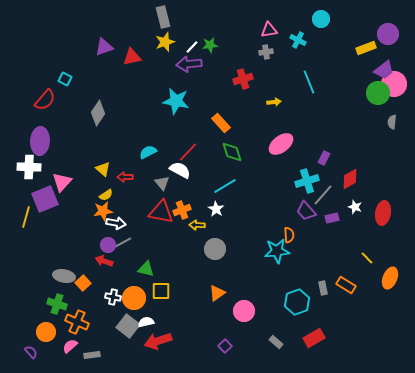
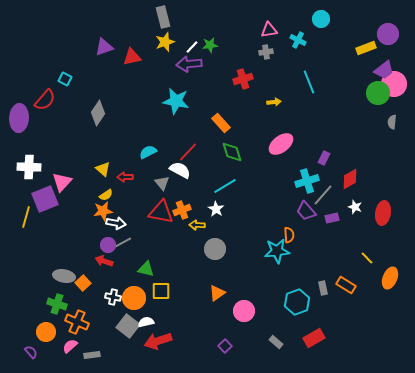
purple ellipse at (40, 141): moved 21 px left, 23 px up
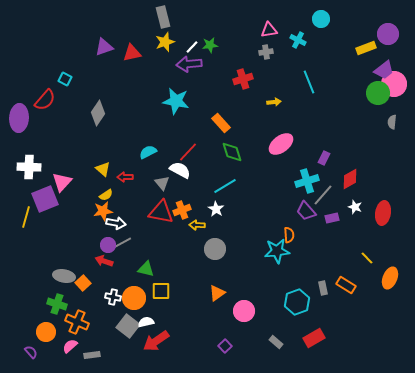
red triangle at (132, 57): moved 4 px up
red arrow at (158, 341): moved 2 px left; rotated 16 degrees counterclockwise
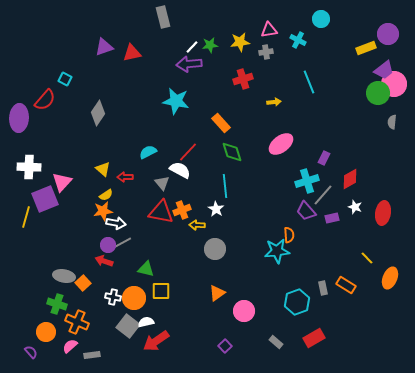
yellow star at (165, 42): moved 75 px right; rotated 12 degrees clockwise
cyan line at (225, 186): rotated 65 degrees counterclockwise
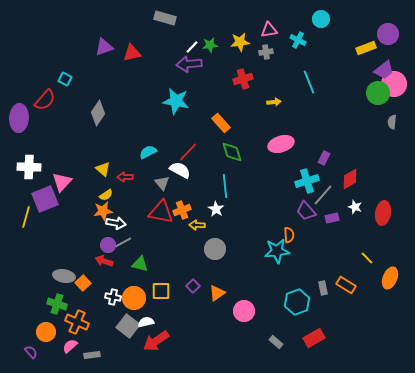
gray rectangle at (163, 17): moved 2 px right, 1 px down; rotated 60 degrees counterclockwise
pink ellipse at (281, 144): rotated 20 degrees clockwise
green triangle at (146, 269): moved 6 px left, 5 px up
purple square at (225, 346): moved 32 px left, 60 px up
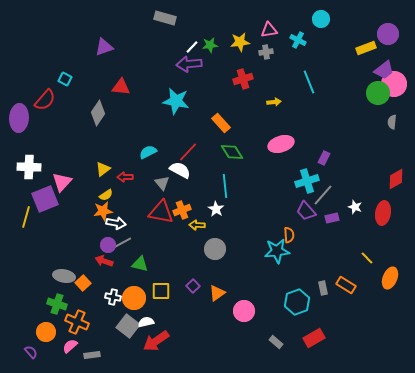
red triangle at (132, 53): moved 11 px left, 34 px down; rotated 18 degrees clockwise
green diamond at (232, 152): rotated 15 degrees counterclockwise
yellow triangle at (103, 169): rotated 42 degrees clockwise
red diamond at (350, 179): moved 46 px right
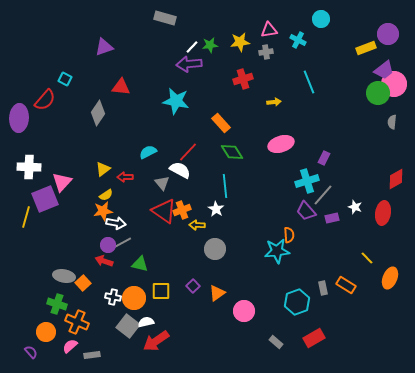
red triangle at (161, 212): moved 3 px right, 1 px up; rotated 24 degrees clockwise
